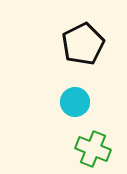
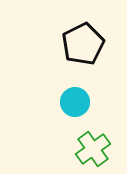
green cross: rotated 32 degrees clockwise
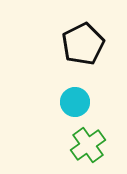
green cross: moved 5 px left, 4 px up
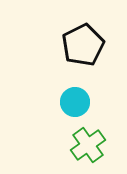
black pentagon: moved 1 px down
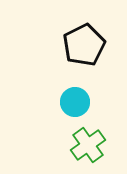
black pentagon: moved 1 px right
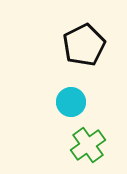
cyan circle: moved 4 px left
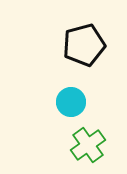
black pentagon: rotated 12 degrees clockwise
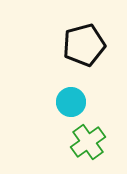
green cross: moved 3 px up
